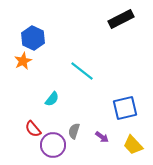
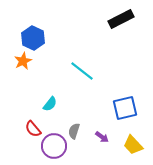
cyan semicircle: moved 2 px left, 5 px down
purple circle: moved 1 px right, 1 px down
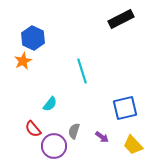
cyan line: rotated 35 degrees clockwise
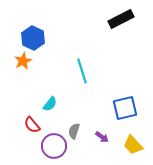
red semicircle: moved 1 px left, 4 px up
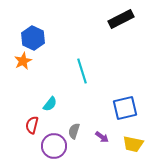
red semicircle: rotated 54 degrees clockwise
yellow trapezoid: moved 1 px up; rotated 35 degrees counterclockwise
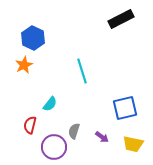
orange star: moved 1 px right, 4 px down
red semicircle: moved 2 px left
purple circle: moved 1 px down
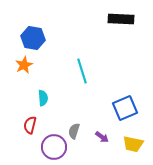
black rectangle: rotated 30 degrees clockwise
blue hexagon: rotated 15 degrees counterclockwise
cyan semicircle: moved 7 px left, 6 px up; rotated 42 degrees counterclockwise
blue square: rotated 10 degrees counterclockwise
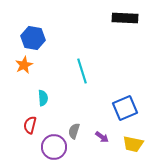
black rectangle: moved 4 px right, 1 px up
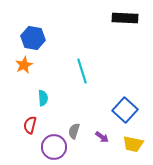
blue square: moved 2 px down; rotated 25 degrees counterclockwise
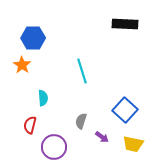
black rectangle: moved 6 px down
blue hexagon: rotated 10 degrees counterclockwise
orange star: moved 2 px left; rotated 12 degrees counterclockwise
gray semicircle: moved 7 px right, 10 px up
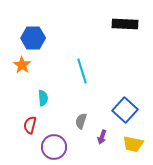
purple arrow: rotated 72 degrees clockwise
